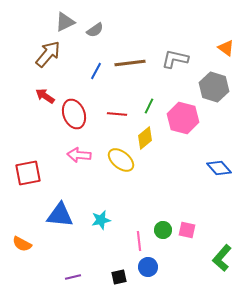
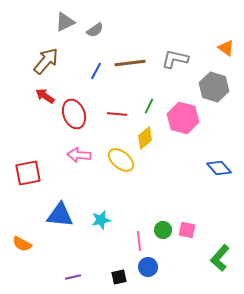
brown arrow: moved 2 px left, 7 px down
green L-shape: moved 2 px left
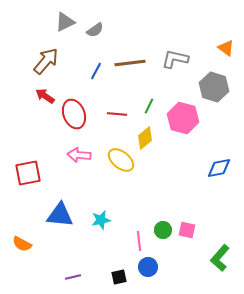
blue diamond: rotated 60 degrees counterclockwise
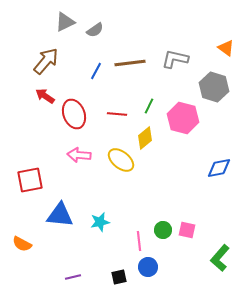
red square: moved 2 px right, 7 px down
cyan star: moved 1 px left, 2 px down
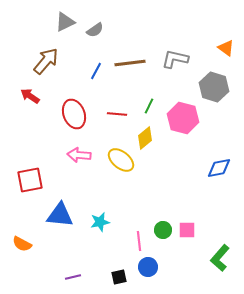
red arrow: moved 15 px left
pink square: rotated 12 degrees counterclockwise
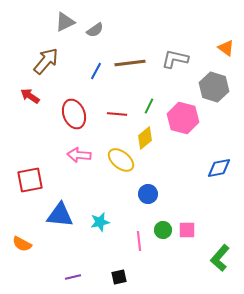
blue circle: moved 73 px up
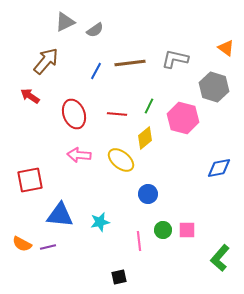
purple line: moved 25 px left, 30 px up
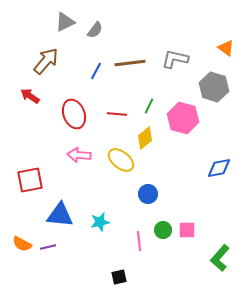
gray semicircle: rotated 18 degrees counterclockwise
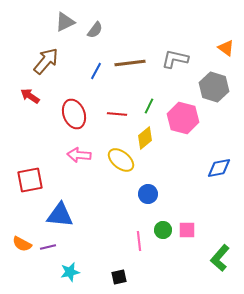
cyan star: moved 30 px left, 50 px down
